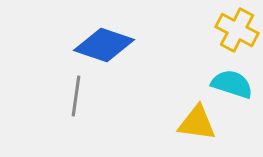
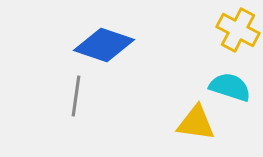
yellow cross: moved 1 px right
cyan semicircle: moved 2 px left, 3 px down
yellow triangle: moved 1 px left
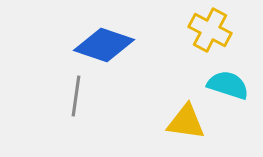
yellow cross: moved 28 px left
cyan semicircle: moved 2 px left, 2 px up
yellow triangle: moved 10 px left, 1 px up
